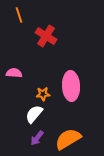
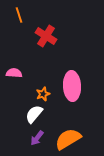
pink ellipse: moved 1 px right
orange star: rotated 16 degrees counterclockwise
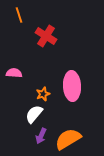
purple arrow: moved 4 px right, 2 px up; rotated 14 degrees counterclockwise
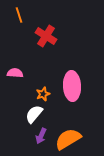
pink semicircle: moved 1 px right
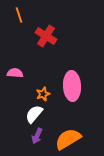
purple arrow: moved 4 px left
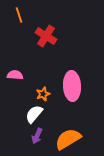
pink semicircle: moved 2 px down
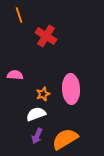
pink ellipse: moved 1 px left, 3 px down
white semicircle: moved 2 px right; rotated 30 degrees clockwise
orange semicircle: moved 3 px left
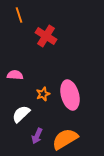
pink ellipse: moved 1 px left, 6 px down; rotated 12 degrees counterclockwise
white semicircle: moved 15 px left; rotated 24 degrees counterclockwise
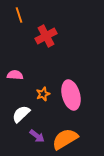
red cross: rotated 30 degrees clockwise
pink ellipse: moved 1 px right
purple arrow: rotated 77 degrees counterclockwise
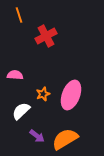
pink ellipse: rotated 36 degrees clockwise
white semicircle: moved 3 px up
